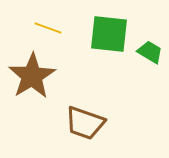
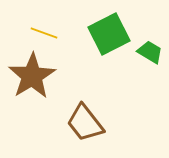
yellow line: moved 4 px left, 5 px down
green square: rotated 33 degrees counterclockwise
brown trapezoid: rotated 33 degrees clockwise
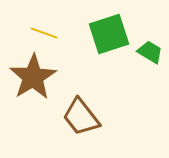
green square: rotated 9 degrees clockwise
brown star: moved 1 px right, 1 px down
brown trapezoid: moved 4 px left, 6 px up
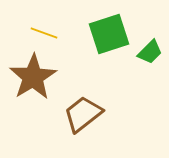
green trapezoid: rotated 104 degrees clockwise
brown trapezoid: moved 2 px right, 3 px up; rotated 90 degrees clockwise
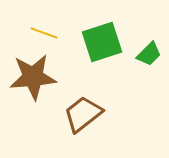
green square: moved 7 px left, 8 px down
green trapezoid: moved 1 px left, 2 px down
brown star: rotated 27 degrees clockwise
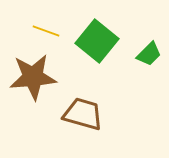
yellow line: moved 2 px right, 2 px up
green square: moved 5 px left, 1 px up; rotated 33 degrees counterclockwise
brown trapezoid: rotated 54 degrees clockwise
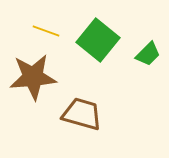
green square: moved 1 px right, 1 px up
green trapezoid: moved 1 px left
brown trapezoid: moved 1 px left
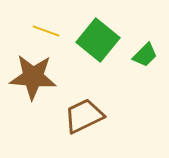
green trapezoid: moved 3 px left, 1 px down
brown star: rotated 9 degrees clockwise
brown trapezoid: moved 2 px right, 2 px down; rotated 42 degrees counterclockwise
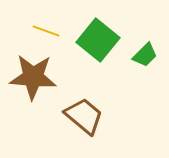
brown trapezoid: rotated 66 degrees clockwise
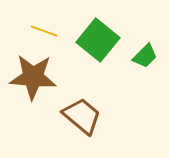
yellow line: moved 2 px left
green trapezoid: moved 1 px down
brown trapezoid: moved 2 px left
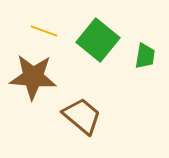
green trapezoid: rotated 36 degrees counterclockwise
